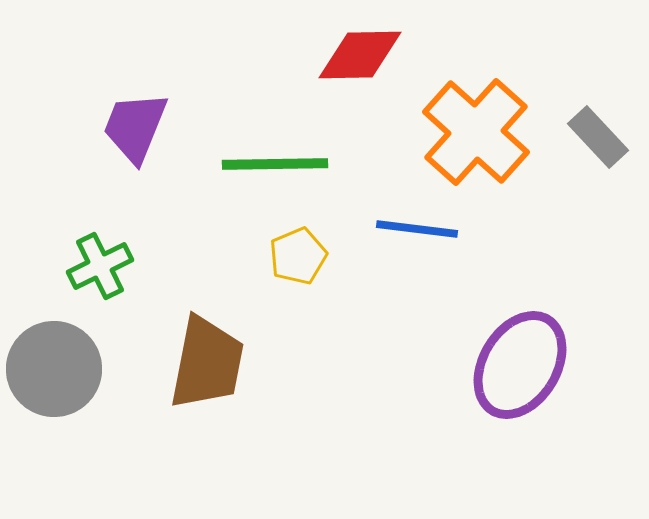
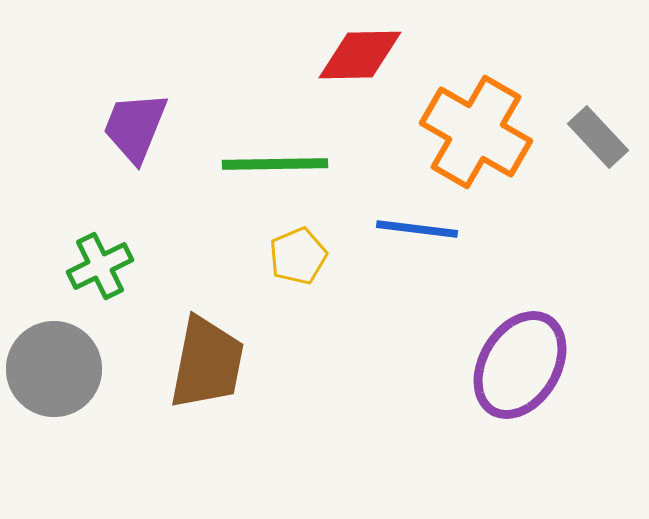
orange cross: rotated 12 degrees counterclockwise
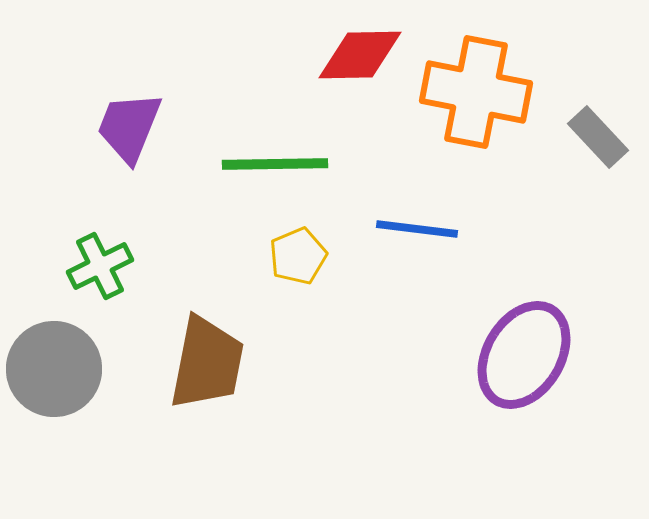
purple trapezoid: moved 6 px left
orange cross: moved 40 px up; rotated 19 degrees counterclockwise
purple ellipse: moved 4 px right, 10 px up
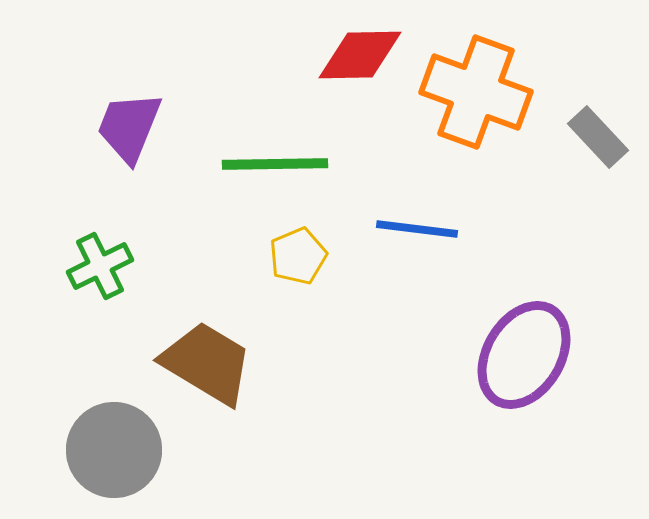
orange cross: rotated 9 degrees clockwise
brown trapezoid: rotated 70 degrees counterclockwise
gray circle: moved 60 px right, 81 px down
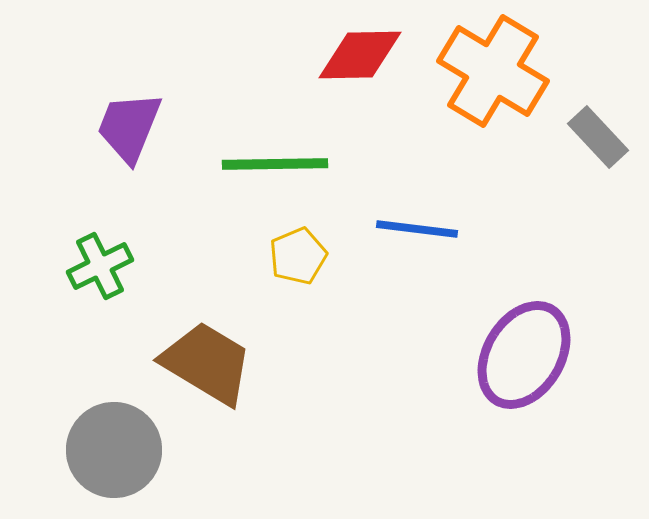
orange cross: moved 17 px right, 21 px up; rotated 11 degrees clockwise
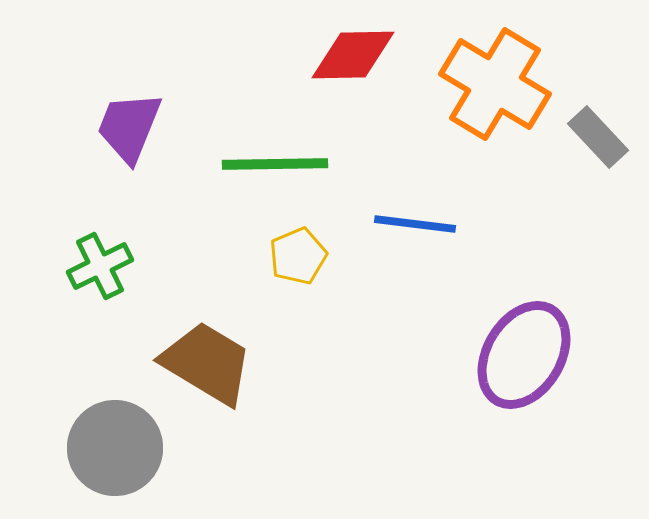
red diamond: moved 7 px left
orange cross: moved 2 px right, 13 px down
blue line: moved 2 px left, 5 px up
gray circle: moved 1 px right, 2 px up
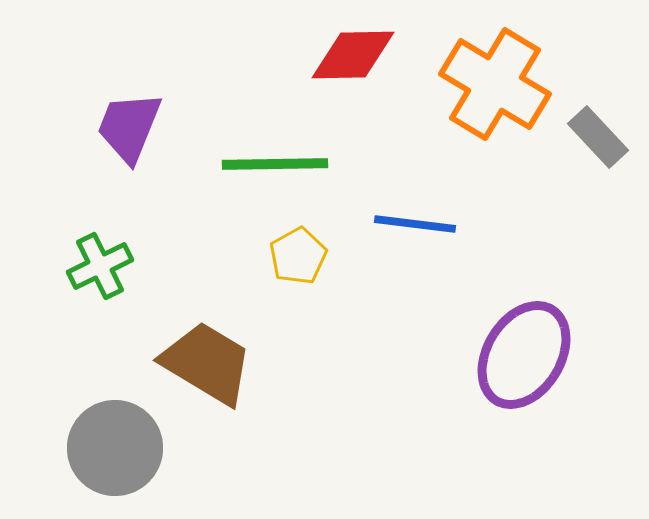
yellow pentagon: rotated 6 degrees counterclockwise
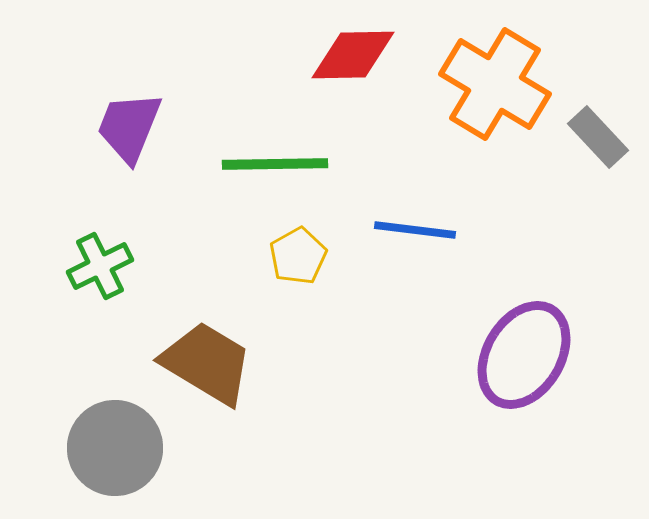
blue line: moved 6 px down
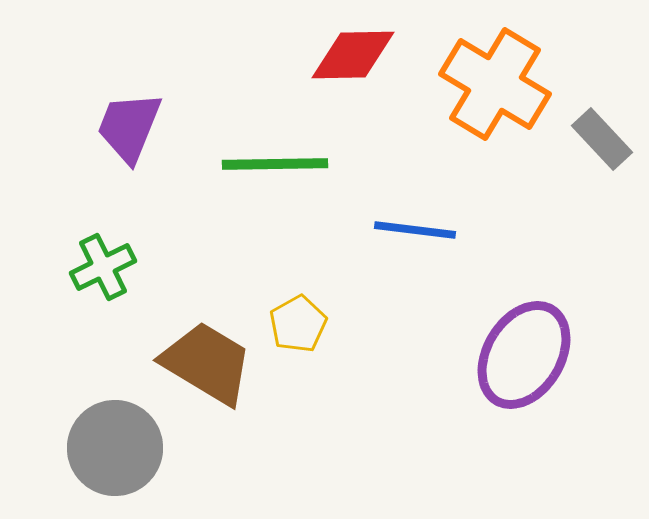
gray rectangle: moved 4 px right, 2 px down
yellow pentagon: moved 68 px down
green cross: moved 3 px right, 1 px down
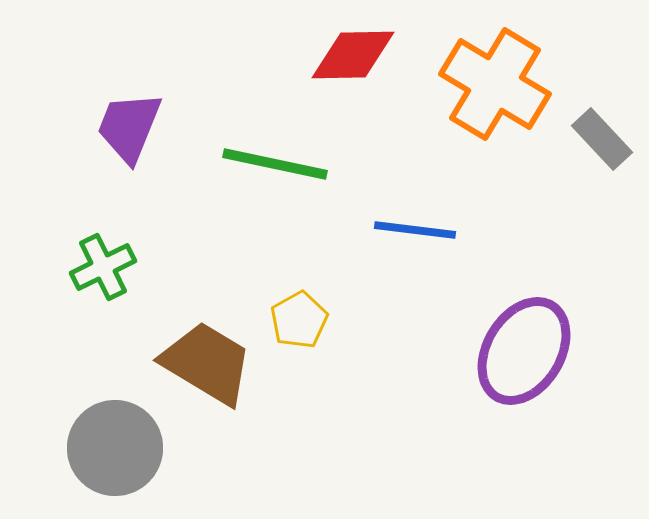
green line: rotated 13 degrees clockwise
yellow pentagon: moved 1 px right, 4 px up
purple ellipse: moved 4 px up
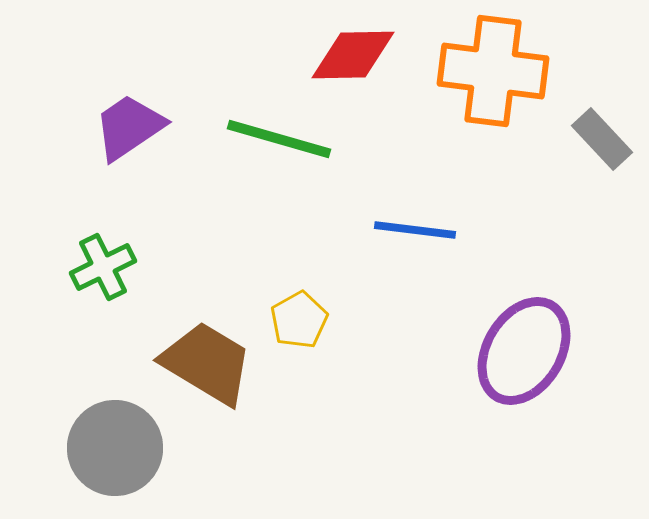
orange cross: moved 2 px left, 13 px up; rotated 24 degrees counterclockwise
purple trapezoid: rotated 34 degrees clockwise
green line: moved 4 px right, 25 px up; rotated 4 degrees clockwise
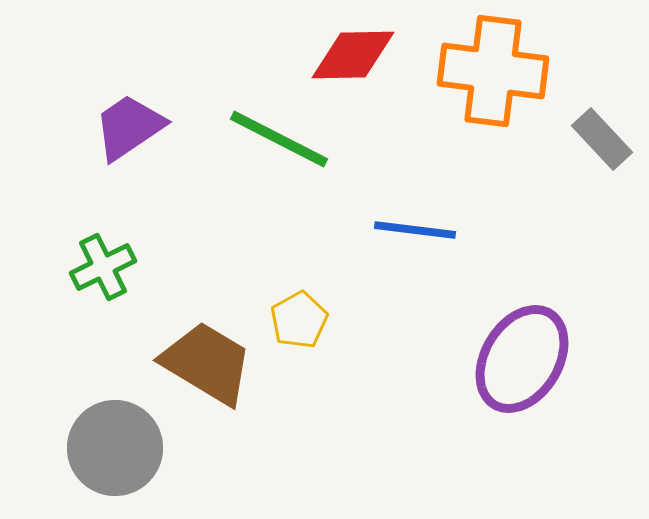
green line: rotated 11 degrees clockwise
purple ellipse: moved 2 px left, 8 px down
